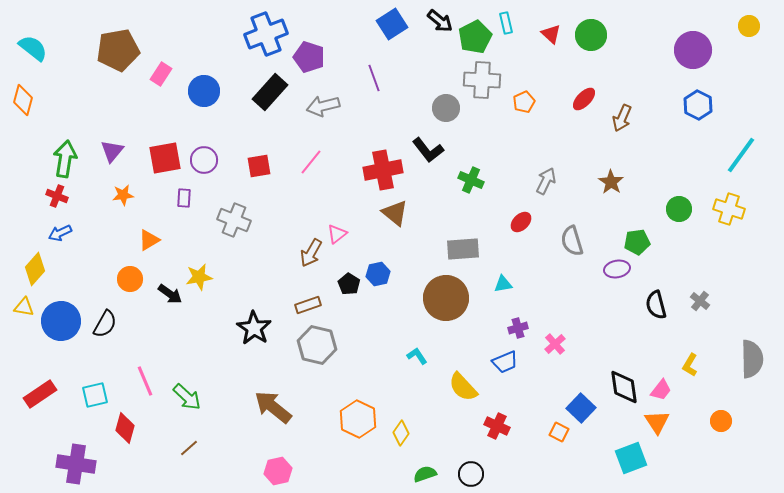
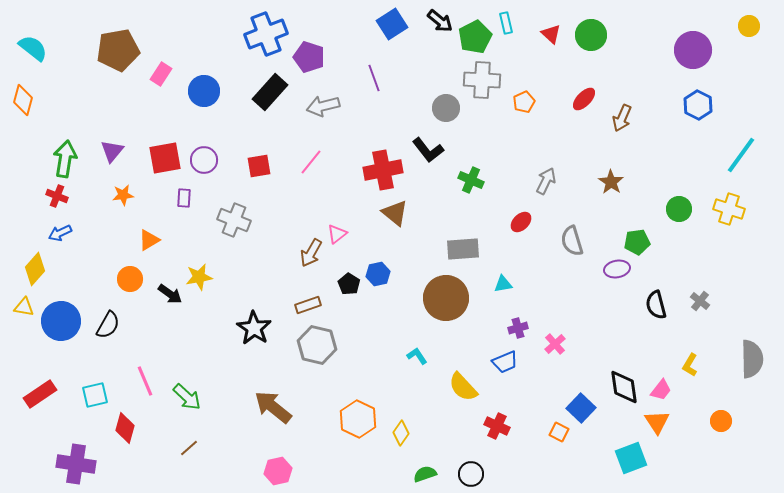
black semicircle at (105, 324): moved 3 px right, 1 px down
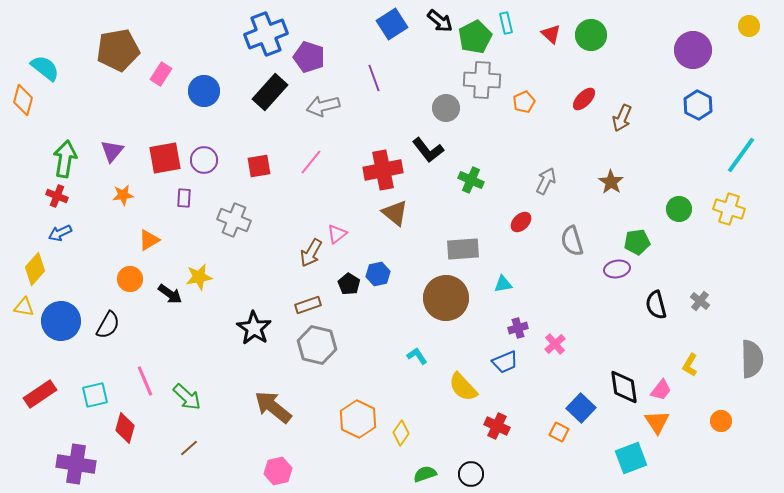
cyan semicircle at (33, 48): moved 12 px right, 20 px down
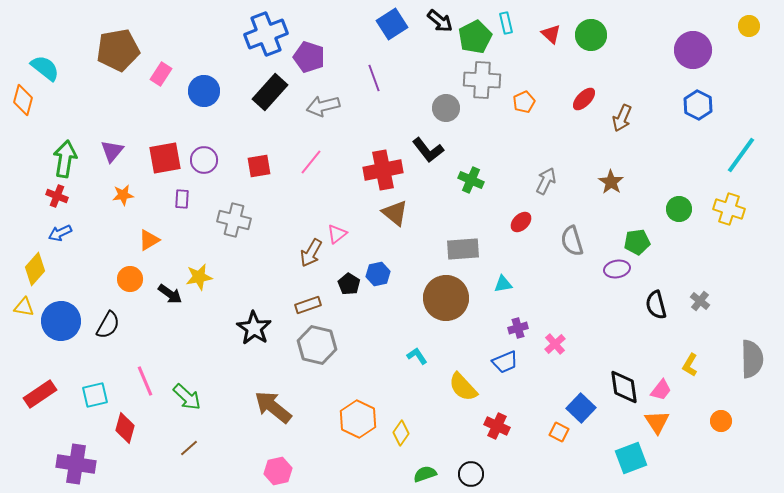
purple rectangle at (184, 198): moved 2 px left, 1 px down
gray cross at (234, 220): rotated 8 degrees counterclockwise
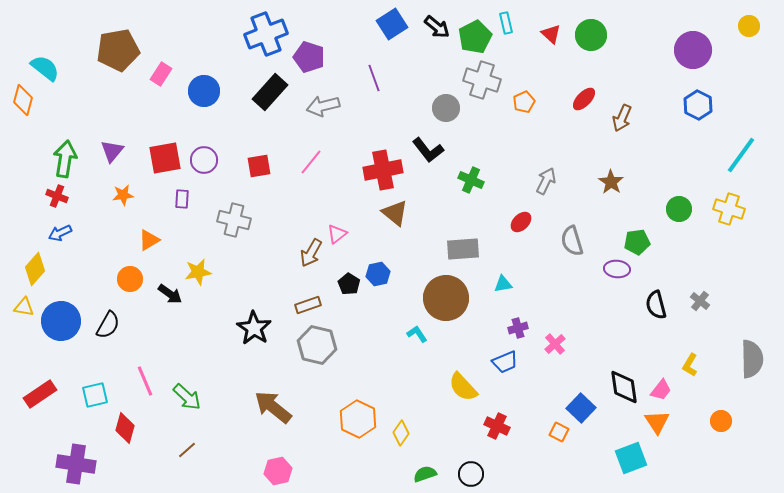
black arrow at (440, 21): moved 3 px left, 6 px down
gray cross at (482, 80): rotated 15 degrees clockwise
purple ellipse at (617, 269): rotated 15 degrees clockwise
yellow star at (199, 277): moved 1 px left, 5 px up
cyan L-shape at (417, 356): moved 22 px up
brown line at (189, 448): moved 2 px left, 2 px down
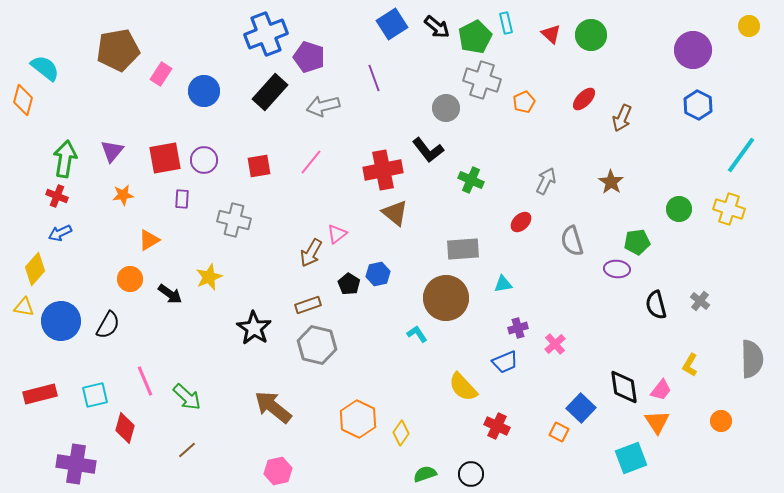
yellow star at (198, 272): moved 11 px right, 5 px down; rotated 12 degrees counterclockwise
red rectangle at (40, 394): rotated 20 degrees clockwise
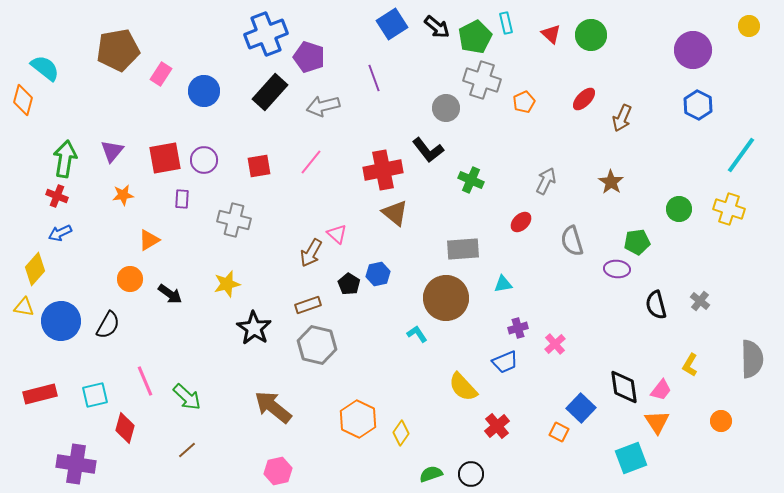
pink triangle at (337, 234): rotated 40 degrees counterclockwise
yellow star at (209, 277): moved 18 px right, 7 px down; rotated 8 degrees clockwise
red cross at (497, 426): rotated 25 degrees clockwise
green semicircle at (425, 474): moved 6 px right
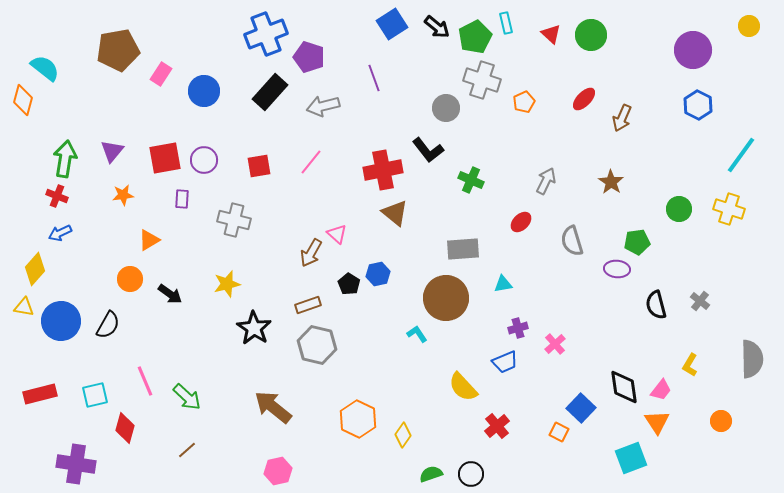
yellow diamond at (401, 433): moved 2 px right, 2 px down
